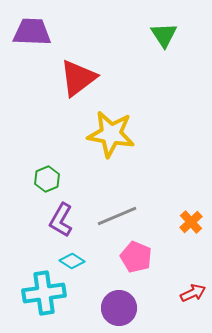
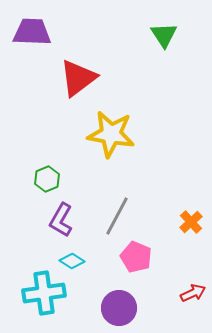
gray line: rotated 39 degrees counterclockwise
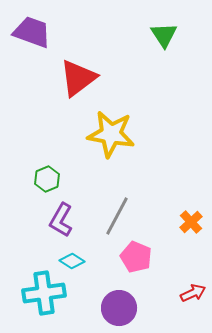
purple trapezoid: rotated 18 degrees clockwise
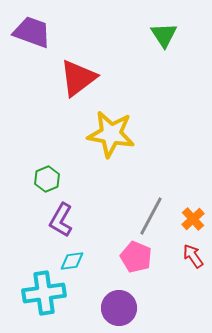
gray line: moved 34 px right
orange cross: moved 2 px right, 3 px up
cyan diamond: rotated 40 degrees counterclockwise
red arrow: moved 37 px up; rotated 100 degrees counterclockwise
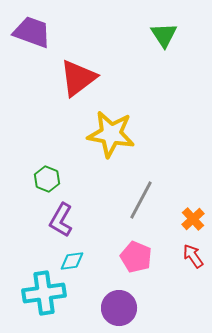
green hexagon: rotated 15 degrees counterclockwise
gray line: moved 10 px left, 16 px up
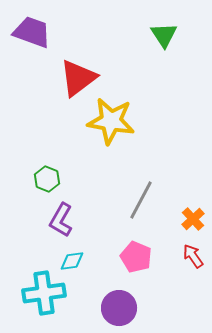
yellow star: moved 13 px up
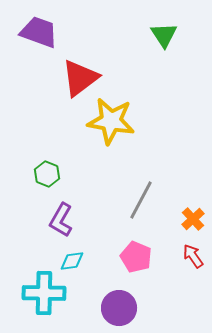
purple trapezoid: moved 7 px right
red triangle: moved 2 px right
green hexagon: moved 5 px up
cyan cross: rotated 9 degrees clockwise
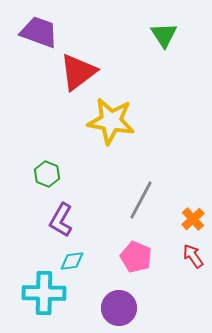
red triangle: moved 2 px left, 6 px up
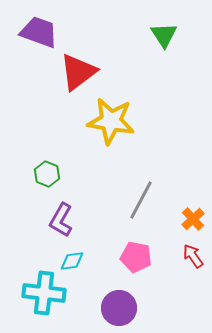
pink pentagon: rotated 12 degrees counterclockwise
cyan cross: rotated 6 degrees clockwise
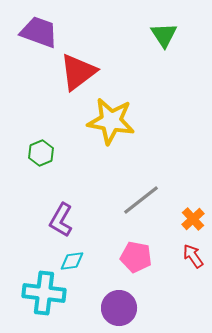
green hexagon: moved 6 px left, 21 px up; rotated 15 degrees clockwise
gray line: rotated 24 degrees clockwise
